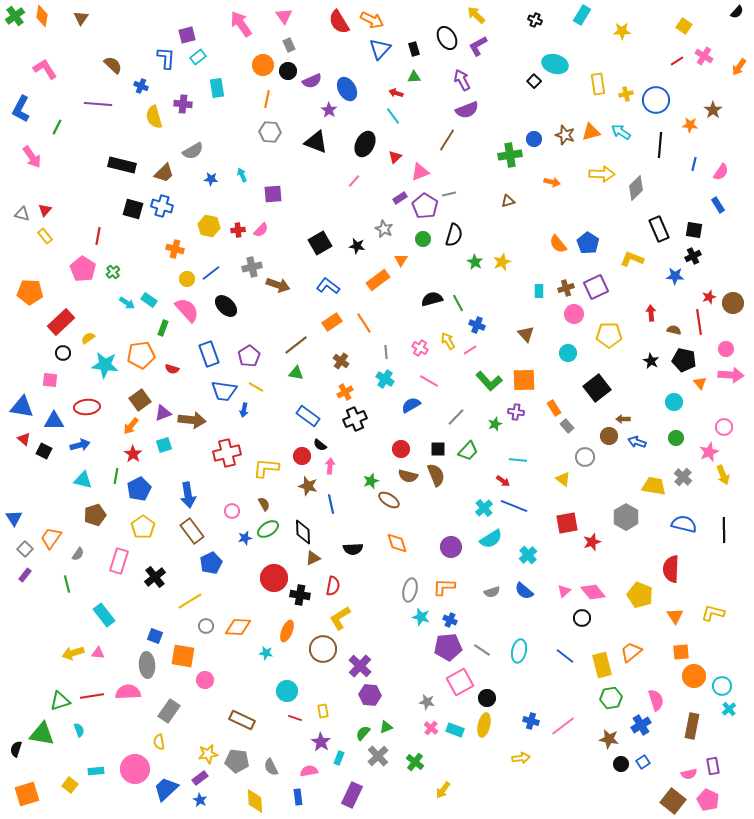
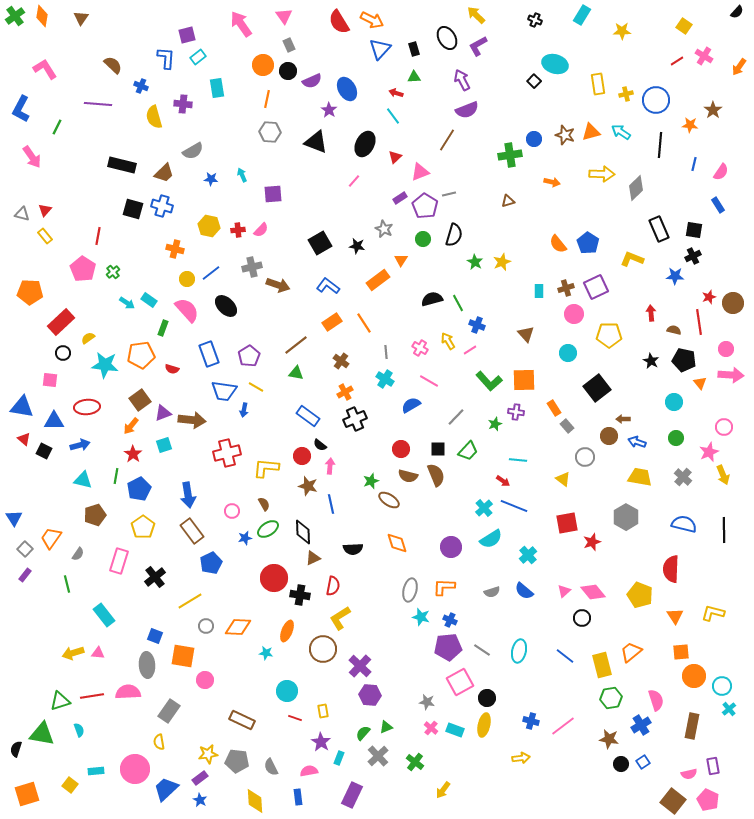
yellow trapezoid at (654, 486): moved 14 px left, 9 px up
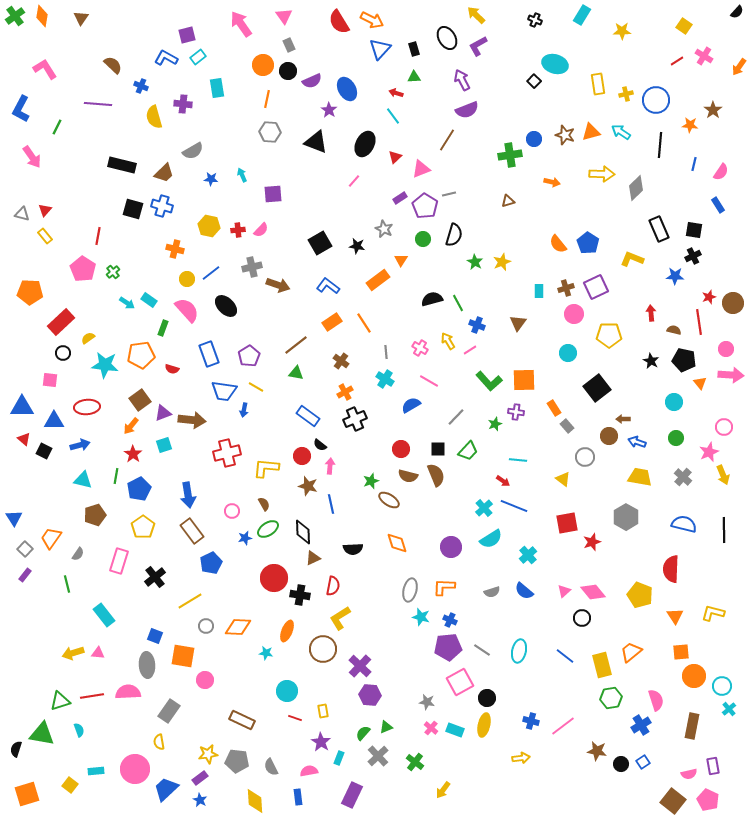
blue L-shape at (166, 58): rotated 65 degrees counterclockwise
pink triangle at (420, 172): moved 1 px right, 3 px up
brown triangle at (526, 334): moved 8 px left, 11 px up; rotated 18 degrees clockwise
blue triangle at (22, 407): rotated 10 degrees counterclockwise
brown star at (609, 739): moved 12 px left, 12 px down
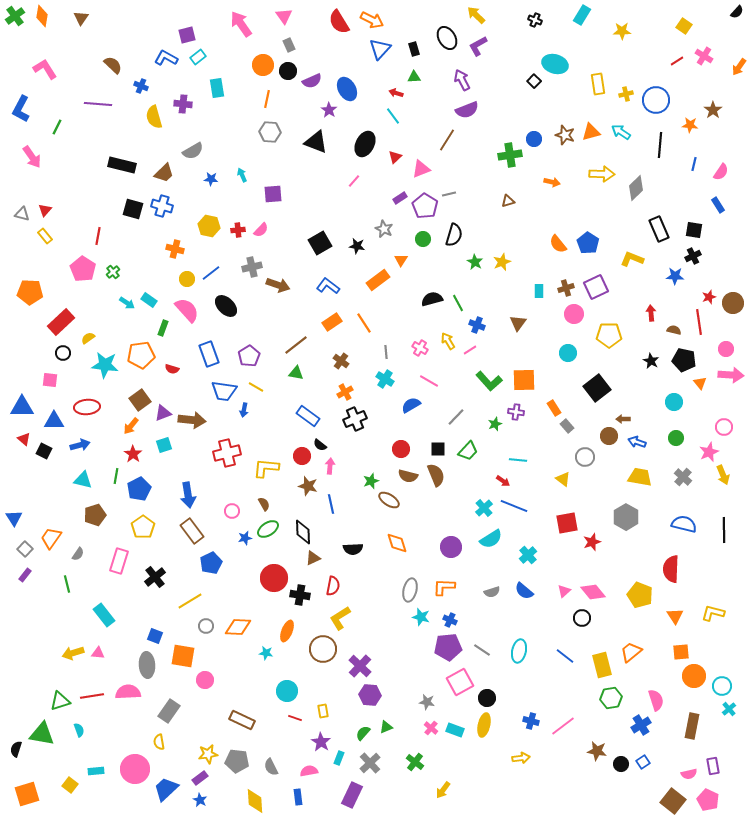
gray cross at (378, 756): moved 8 px left, 7 px down
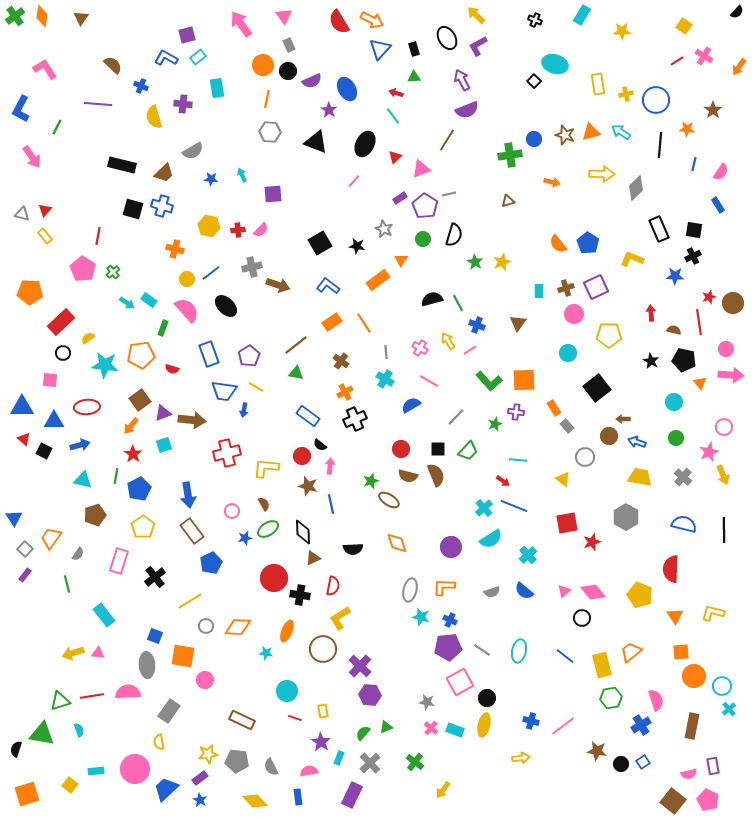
orange star at (690, 125): moved 3 px left, 4 px down
yellow diamond at (255, 801): rotated 40 degrees counterclockwise
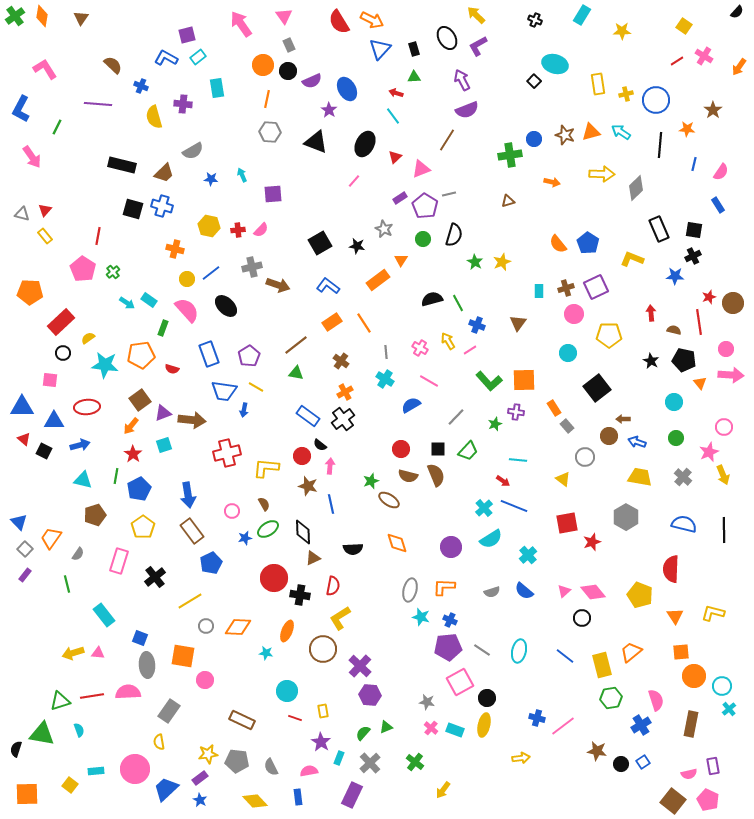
black cross at (355, 419): moved 12 px left; rotated 15 degrees counterclockwise
blue triangle at (14, 518): moved 5 px right, 4 px down; rotated 12 degrees counterclockwise
blue square at (155, 636): moved 15 px left, 2 px down
blue cross at (531, 721): moved 6 px right, 3 px up
brown rectangle at (692, 726): moved 1 px left, 2 px up
orange square at (27, 794): rotated 15 degrees clockwise
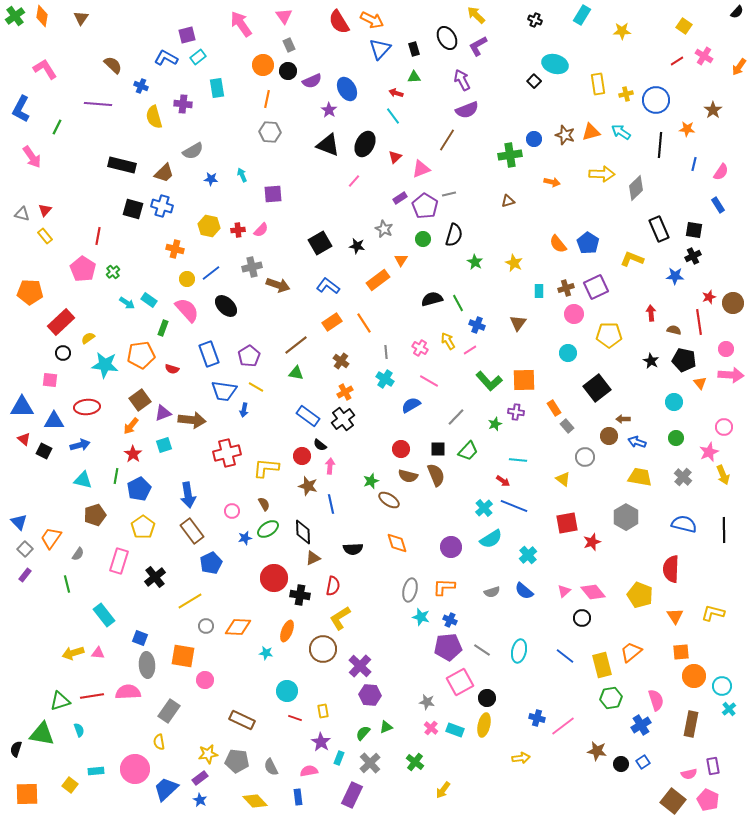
black triangle at (316, 142): moved 12 px right, 3 px down
yellow star at (502, 262): moved 12 px right, 1 px down; rotated 24 degrees counterclockwise
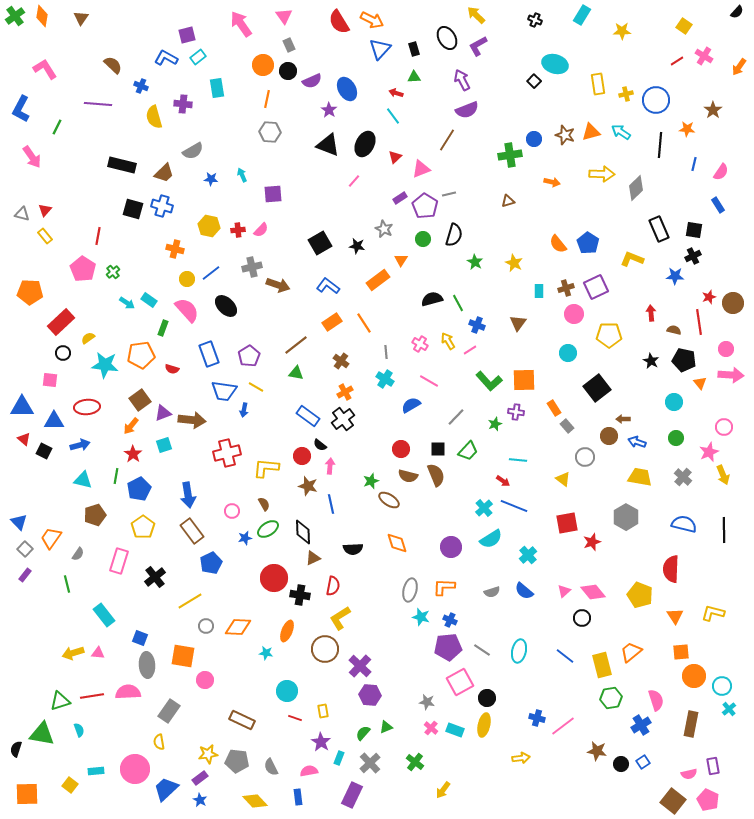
pink cross at (420, 348): moved 4 px up
brown circle at (323, 649): moved 2 px right
